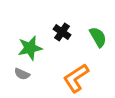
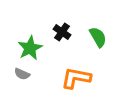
green star: rotated 15 degrees counterclockwise
orange L-shape: rotated 44 degrees clockwise
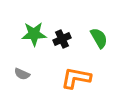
black cross: moved 7 px down; rotated 30 degrees clockwise
green semicircle: moved 1 px right, 1 px down
green star: moved 4 px right, 14 px up; rotated 25 degrees clockwise
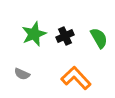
green star: rotated 20 degrees counterclockwise
black cross: moved 3 px right, 3 px up
orange L-shape: rotated 36 degrees clockwise
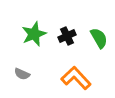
black cross: moved 2 px right
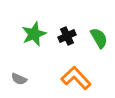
gray semicircle: moved 3 px left, 5 px down
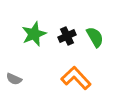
green semicircle: moved 4 px left, 1 px up
gray semicircle: moved 5 px left
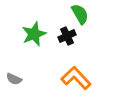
green semicircle: moved 15 px left, 23 px up
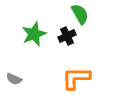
orange L-shape: rotated 48 degrees counterclockwise
